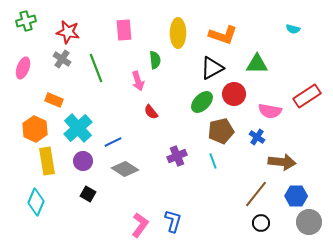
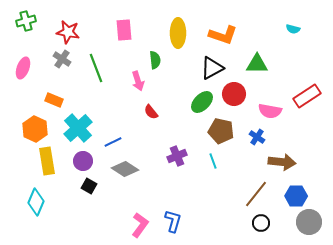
brown pentagon: rotated 25 degrees clockwise
black square: moved 1 px right, 8 px up
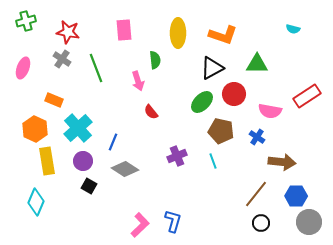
blue line: rotated 42 degrees counterclockwise
pink L-shape: rotated 10 degrees clockwise
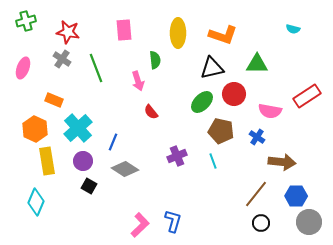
black triangle: rotated 15 degrees clockwise
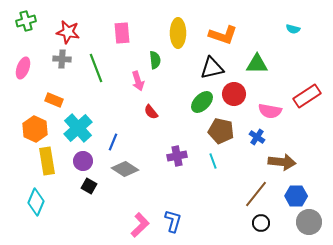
pink rectangle: moved 2 px left, 3 px down
gray cross: rotated 30 degrees counterclockwise
purple cross: rotated 12 degrees clockwise
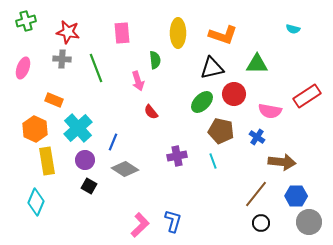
purple circle: moved 2 px right, 1 px up
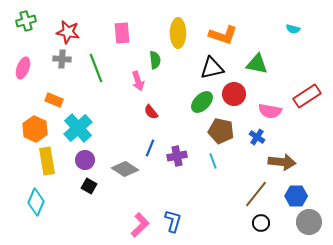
green triangle: rotated 10 degrees clockwise
blue line: moved 37 px right, 6 px down
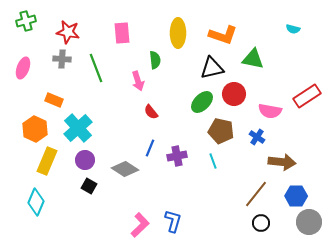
green triangle: moved 4 px left, 5 px up
yellow rectangle: rotated 32 degrees clockwise
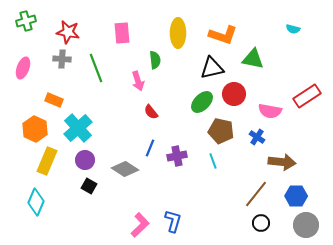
gray circle: moved 3 px left, 3 px down
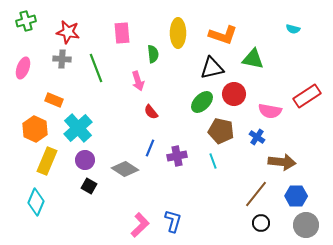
green semicircle: moved 2 px left, 6 px up
